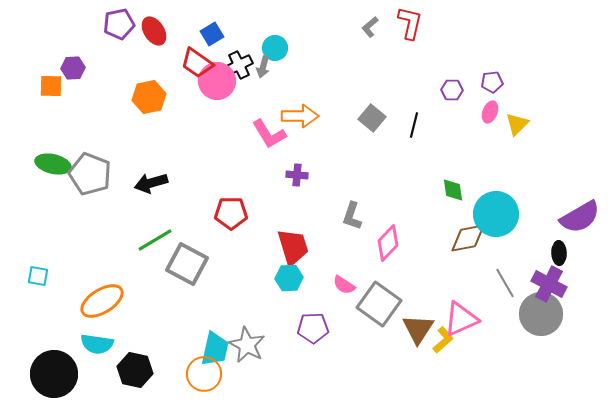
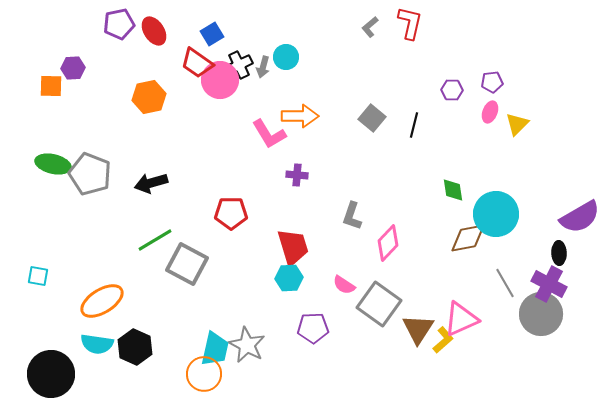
cyan circle at (275, 48): moved 11 px right, 9 px down
pink circle at (217, 81): moved 3 px right, 1 px up
black hexagon at (135, 370): moved 23 px up; rotated 12 degrees clockwise
black circle at (54, 374): moved 3 px left
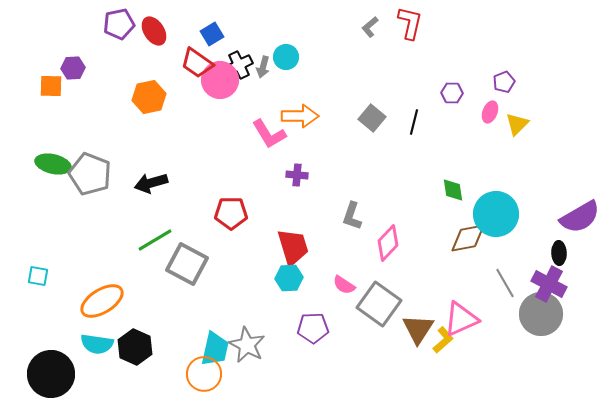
purple pentagon at (492, 82): moved 12 px right; rotated 15 degrees counterclockwise
purple hexagon at (452, 90): moved 3 px down
black line at (414, 125): moved 3 px up
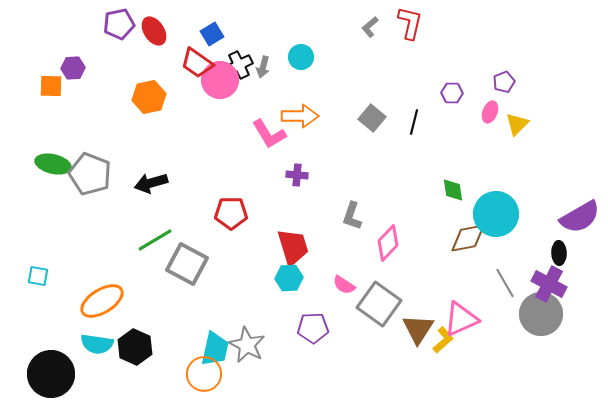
cyan circle at (286, 57): moved 15 px right
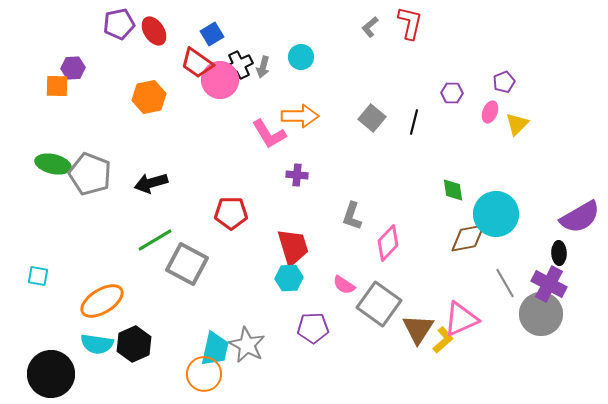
orange square at (51, 86): moved 6 px right
black hexagon at (135, 347): moved 1 px left, 3 px up; rotated 12 degrees clockwise
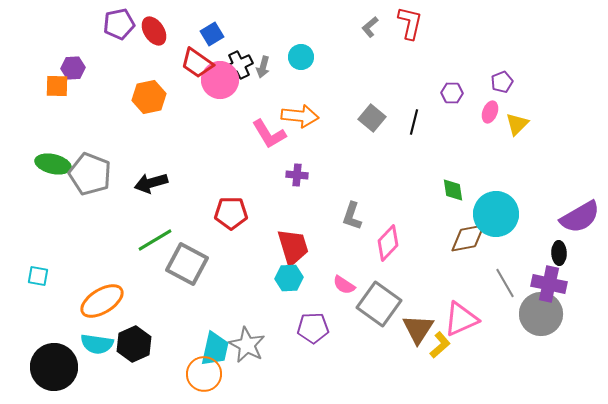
purple pentagon at (504, 82): moved 2 px left
orange arrow at (300, 116): rotated 6 degrees clockwise
purple cross at (549, 284): rotated 16 degrees counterclockwise
yellow L-shape at (443, 340): moved 3 px left, 5 px down
black circle at (51, 374): moved 3 px right, 7 px up
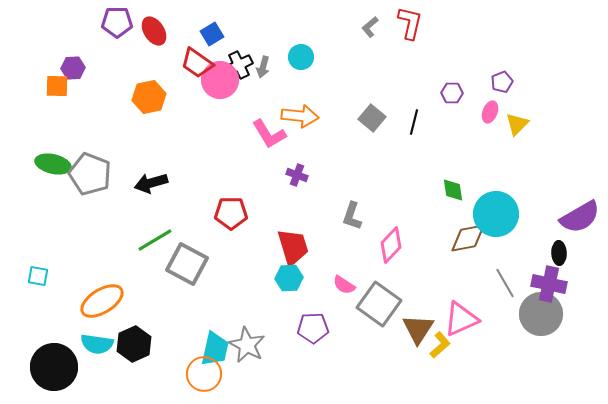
purple pentagon at (119, 24): moved 2 px left, 2 px up; rotated 12 degrees clockwise
purple cross at (297, 175): rotated 15 degrees clockwise
pink diamond at (388, 243): moved 3 px right, 2 px down
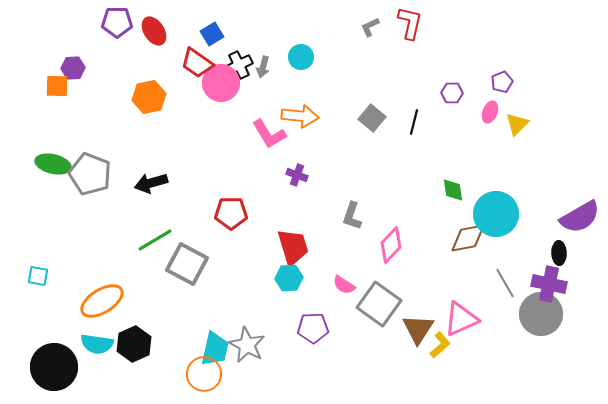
gray L-shape at (370, 27): rotated 15 degrees clockwise
pink circle at (220, 80): moved 1 px right, 3 px down
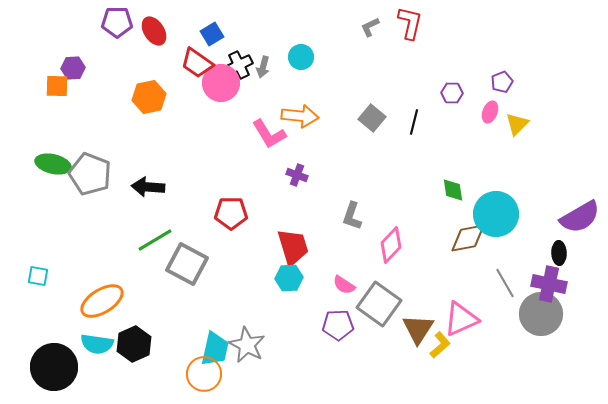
black arrow at (151, 183): moved 3 px left, 4 px down; rotated 20 degrees clockwise
purple pentagon at (313, 328): moved 25 px right, 3 px up
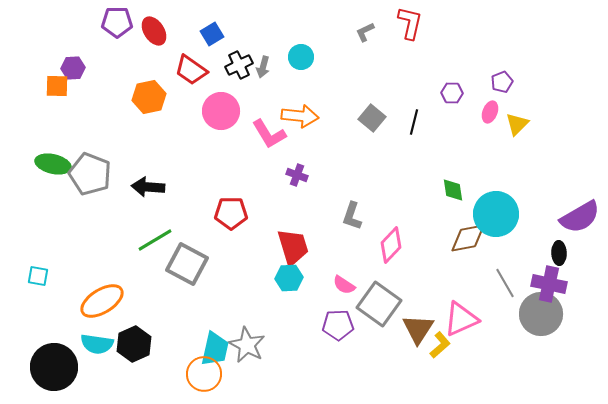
gray L-shape at (370, 27): moved 5 px left, 5 px down
red trapezoid at (197, 63): moved 6 px left, 7 px down
pink circle at (221, 83): moved 28 px down
